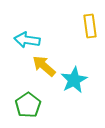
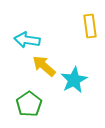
green pentagon: moved 1 px right, 1 px up
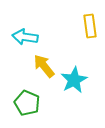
cyan arrow: moved 2 px left, 3 px up
yellow arrow: rotated 10 degrees clockwise
green pentagon: moved 2 px left, 1 px up; rotated 15 degrees counterclockwise
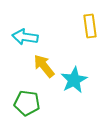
green pentagon: rotated 15 degrees counterclockwise
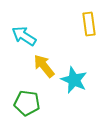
yellow rectangle: moved 1 px left, 2 px up
cyan arrow: moved 1 px left, 1 px up; rotated 25 degrees clockwise
cyan star: rotated 20 degrees counterclockwise
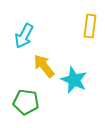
yellow rectangle: moved 1 px right, 2 px down; rotated 15 degrees clockwise
cyan arrow: rotated 95 degrees counterclockwise
green pentagon: moved 1 px left, 1 px up
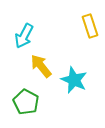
yellow rectangle: rotated 25 degrees counterclockwise
yellow arrow: moved 3 px left
green pentagon: rotated 20 degrees clockwise
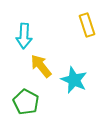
yellow rectangle: moved 3 px left, 1 px up
cyan arrow: rotated 25 degrees counterclockwise
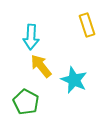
cyan arrow: moved 7 px right, 1 px down
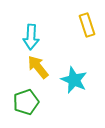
yellow arrow: moved 3 px left, 1 px down
green pentagon: rotated 25 degrees clockwise
